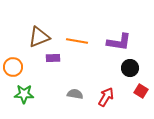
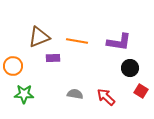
orange circle: moved 1 px up
red arrow: rotated 78 degrees counterclockwise
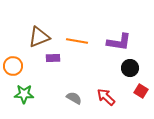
gray semicircle: moved 1 px left, 4 px down; rotated 21 degrees clockwise
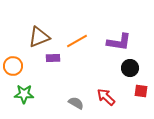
orange line: rotated 40 degrees counterclockwise
red square: rotated 24 degrees counterclockwise
gray semicircle: moved 2 px right, 5 px down
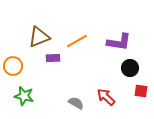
green star: moved 2 px down; rotated 12 degrees clockwise
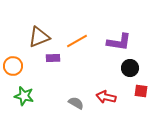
red arrow: rotated 30 degrees counterclockwise
